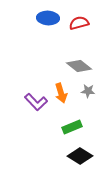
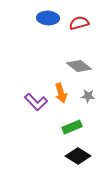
gray star: moved 5 px down
black diamond: moved 2 px left
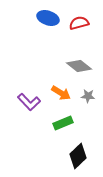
blue ellipse: rotated 15 degrees clockwise
orange arrow: rotated 42 degrees counterclockwise
purple L-shape: moved 7 px left
green rectangle: moved 9 px left, 4 px up
black diamond: rotated 75 degrees counterclockwise
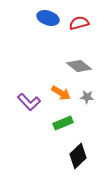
gray star: moved 1 px left, 1 px down
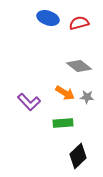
orange arrow: moved 4 px right
green rectangle: rotated 18 degrees clockwise
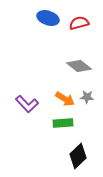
orange arrow: moved 6 px down
purple L-shape: moved 2 px left, 2 px down
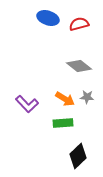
red semicircle: moved 1 px down
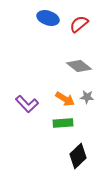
red semicircle: rotated 24 degrees counterclockwise
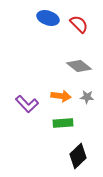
red semicircle: rotated 84 degrees clockwise
orange arrow: moved 4 px left, 3 px up; rotated 24 degrees counterclockwise
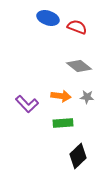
red semicircle: moved 2 px left, 3 px down; rotated 24 degrees counterclockwise
